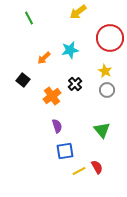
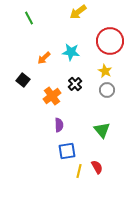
red circle: moved 3 px down
cyan star: moved 1 px right, 2 px down; rotated 18 degrees clockwise
purple semicircle: moved 2 px right, 1 px up; rotated 16 degrees clockwise
blue square: moved 2 px right
yellow line: rotated 48 degrees counterclockwise
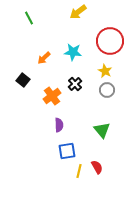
cyan star: moved 2 px right
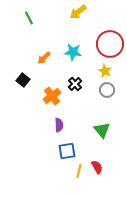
red circle: moved 3 px down
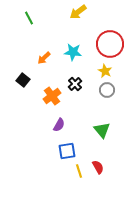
purple semicircle: rotated 32 degrees clockwise
red semicircle: moved 1 px right
yellow line: rotated 32 degrees counterclockwise
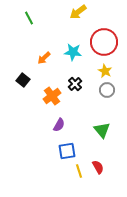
red circle: moved 6 px left, 2 px up
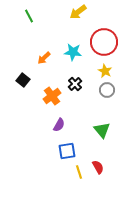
green line: moved 2 px up
yellow line: moved 1 px down
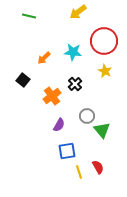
green line: rotated 48 degrees counterclockwise
red circle: moved 1 px up
gray circle: moved 20 px left, 26 px down
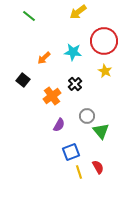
green line: rotated 24 degrees clockwise
green triangle: moved 1 px left, 1 px down
blue square: moved 4 px right, 1 px down; rotated 12 degrees counterclockwise
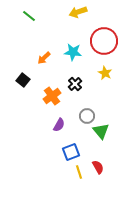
yellow arrow: rotated 18 degrees clockwise
yellow star: moved 2 px down
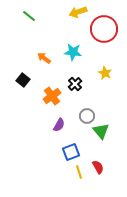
red circle: moved 12 px up
orange arrow: rotated 80 degrees clockwise
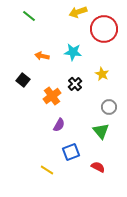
orange arrow: moved 2 px left, 2 px up; rotated 24 degrees counterclockwise
yellow star: moved 3 px left, 1 px down
gray circle: moved 22 px right, 9 px up
red semicircle: rotated 32 degrees counterclockwise
yellow line: moved 32 px left, 2 px up; rotated 40 degrees counterclockwise
